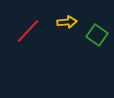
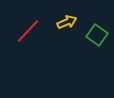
yellow arrow: rotated 18 degrees counterclockwise
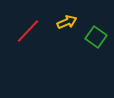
green square: moved 1 px left, 2 px down
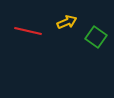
red line: rotated 60 degrees clockwise
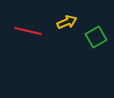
green square: rotated 25 degrees clockwise
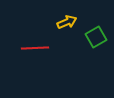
red line: moved 7 px right, 17 px down; rotated 16 degrees counterclockwise
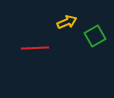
green square: moved 1 px left, 1 px up
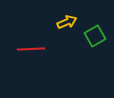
red line: moved 4 px left, 1 px down
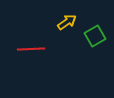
yellow arrow: rotated 12 degrees counterclockwise
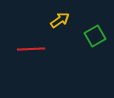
yellow arrow: moved 7 px left, 2 px up
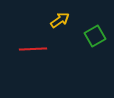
red line: moved 2 px right
